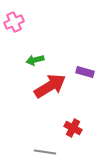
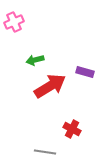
red cross: moved 1 px left, 1 px down
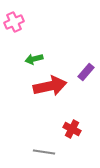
green arrow: moved 1 px left, 1 px up
purple rectangle: moved 1 px right; rotated 66 degrees counterclockwise
red arrow: rotated 20 degrees clockwise
gray line: moved 1 px left
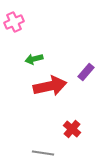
red cross: rotated 12 degrees clockwise
gray line: moved 1 px left, 1 px down
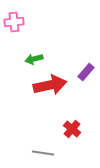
pink cross: rotated 18 degrees clockwise
red arrow: moved 1 px up
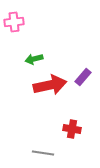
purple rectangle: moved 3 px left, 5 px down
red cross: rotated 30 degrees counterclockwise
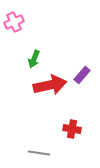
pink cross: rotated 18 degrees counterclockwise
green arrow: rotated 54 degrees counterclockwise
purple rectangle: moved 1 px left, 2 px up
gray line: moved 4 px left
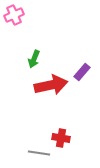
pink cross: moved 7 px up
purple rectangle: moved 3 px up
red arrow: moved 1 px right
red cross: moved 11 px left, 9 px down
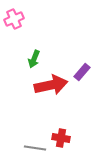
pink cross: moved 4 px down
gray line: moved 4 px left, 5 px up
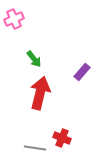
green arrow: rotated 60 degrees counterclockwise
red arrow: moved 11 px left, 8 px down; rotated 64 degrees counterclockwise
red cross: moved 1 px right; rotated 12 degrees clockwise
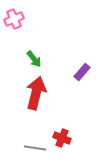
red arrow: moved 4 px left
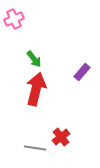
red arrow: moved 4 px up
red cross: moved 1 px left, 1 px up; rotated 30 degrees clockwise
